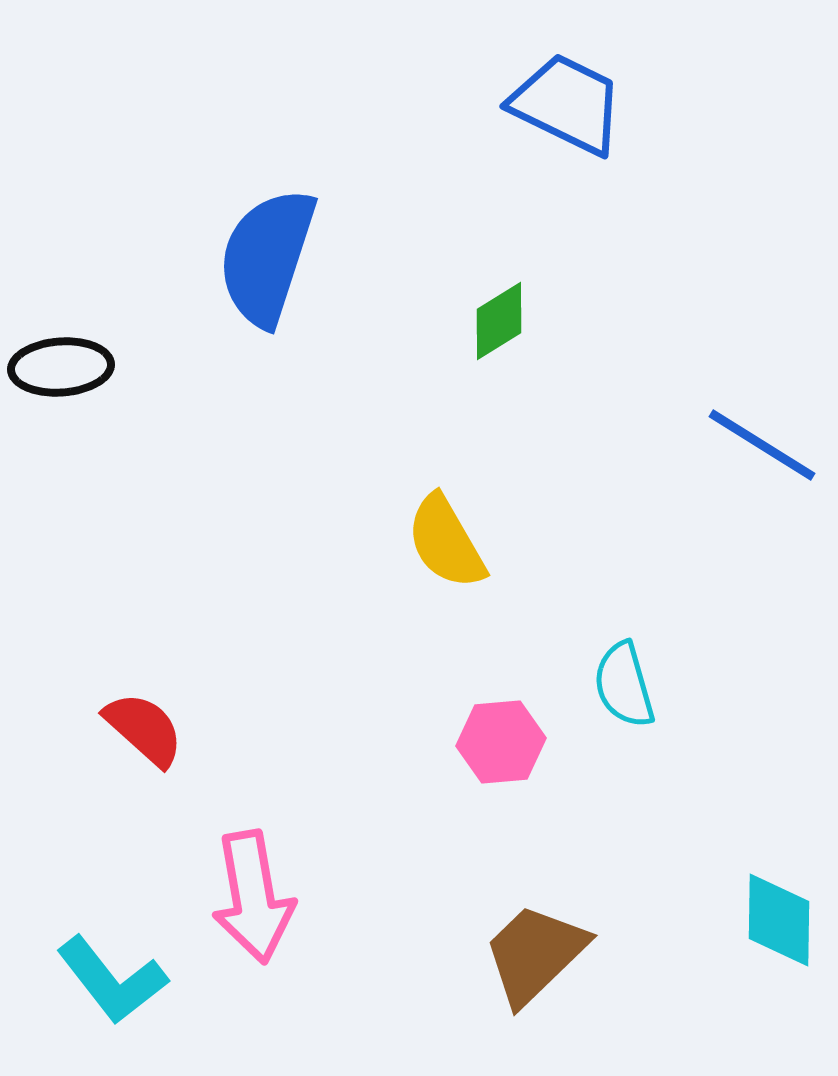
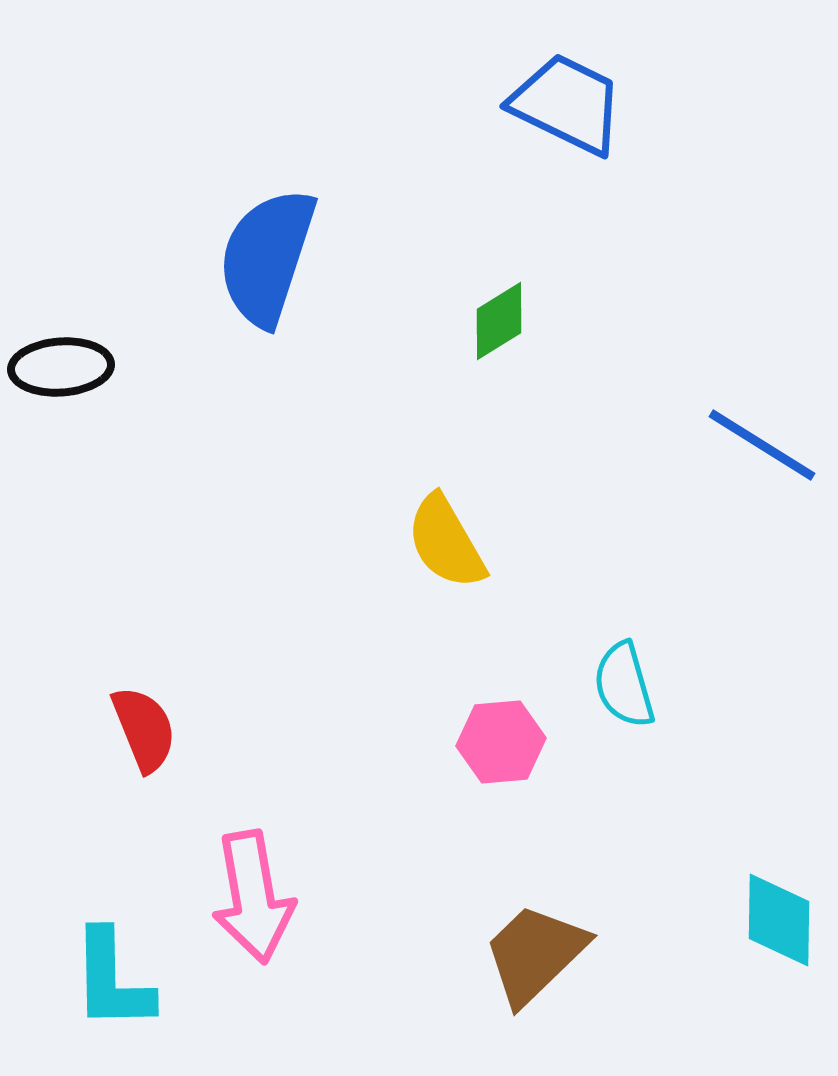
red semicircle: rotated 26 degrees clockwise
cyan L-shape: rotated 37 degrees clockwise
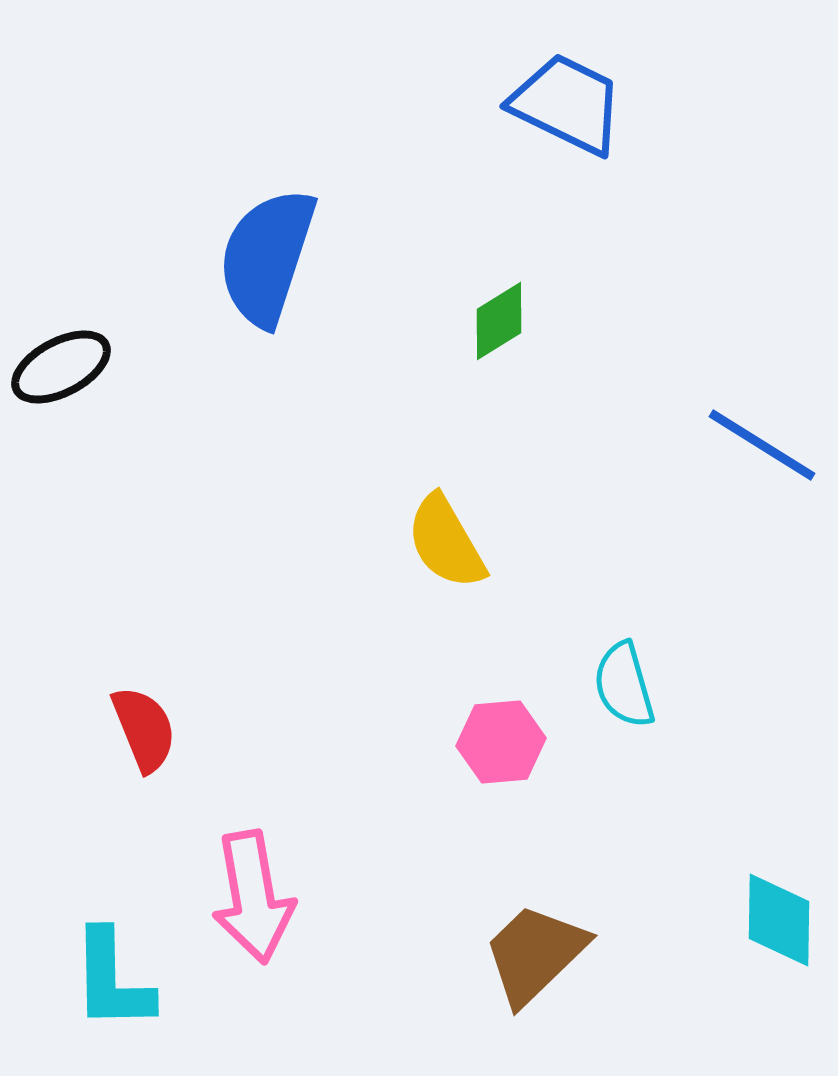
black ellipse: rotated 24 degrees counterclockwise
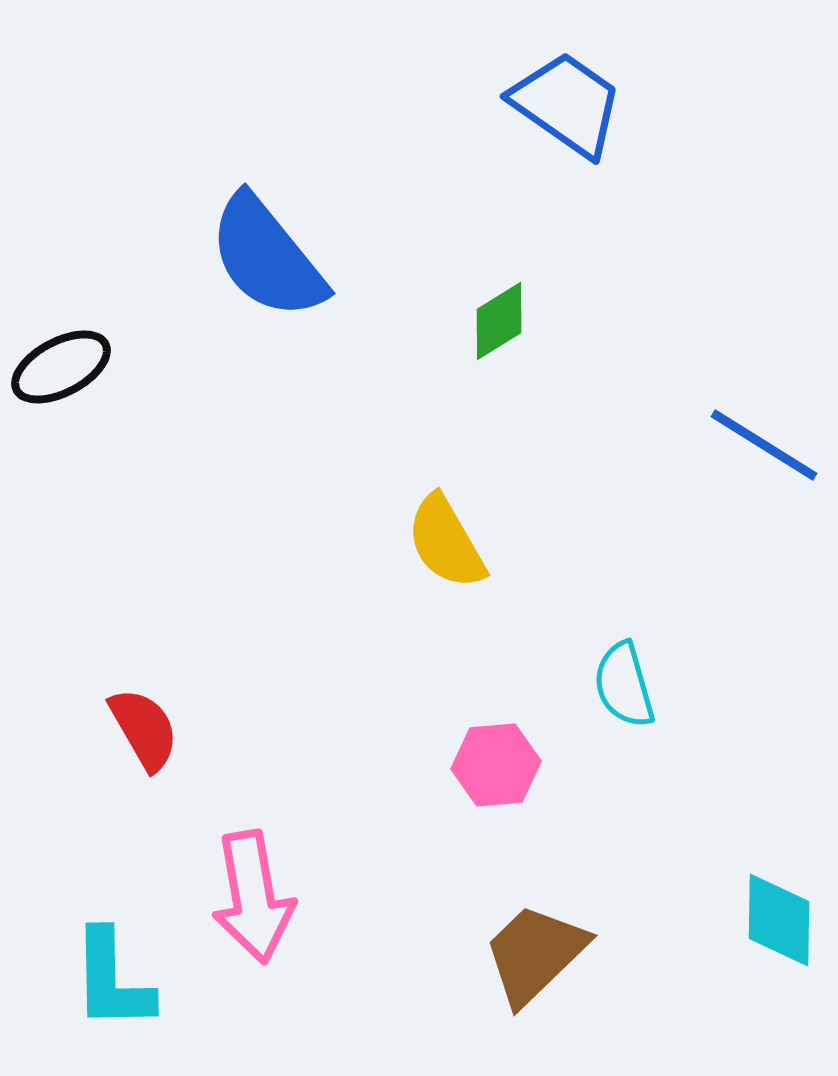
blue trapezoid: rotated 9 degrees clockwise
blue semicircle: rotated 57 degrees counterclockwise
blue line: moved 2 px right
red semicircle: rotated 8 degrees counterclockwise
pink hexagon: moved 5 px left, 23 px down
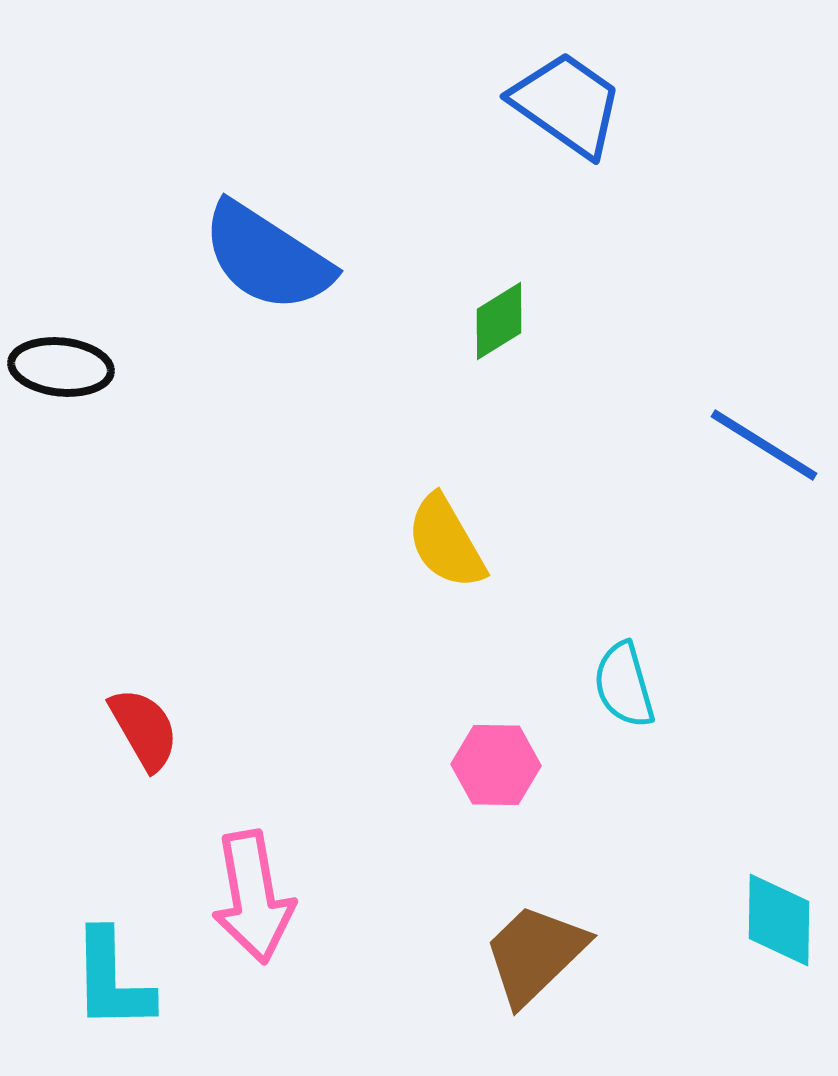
blue semicircle: rotated 18 degrees counterclockwise
black ellipse: rotated 34 degrees clockwise
pink hexagon: rotated 6 degrees clockwise
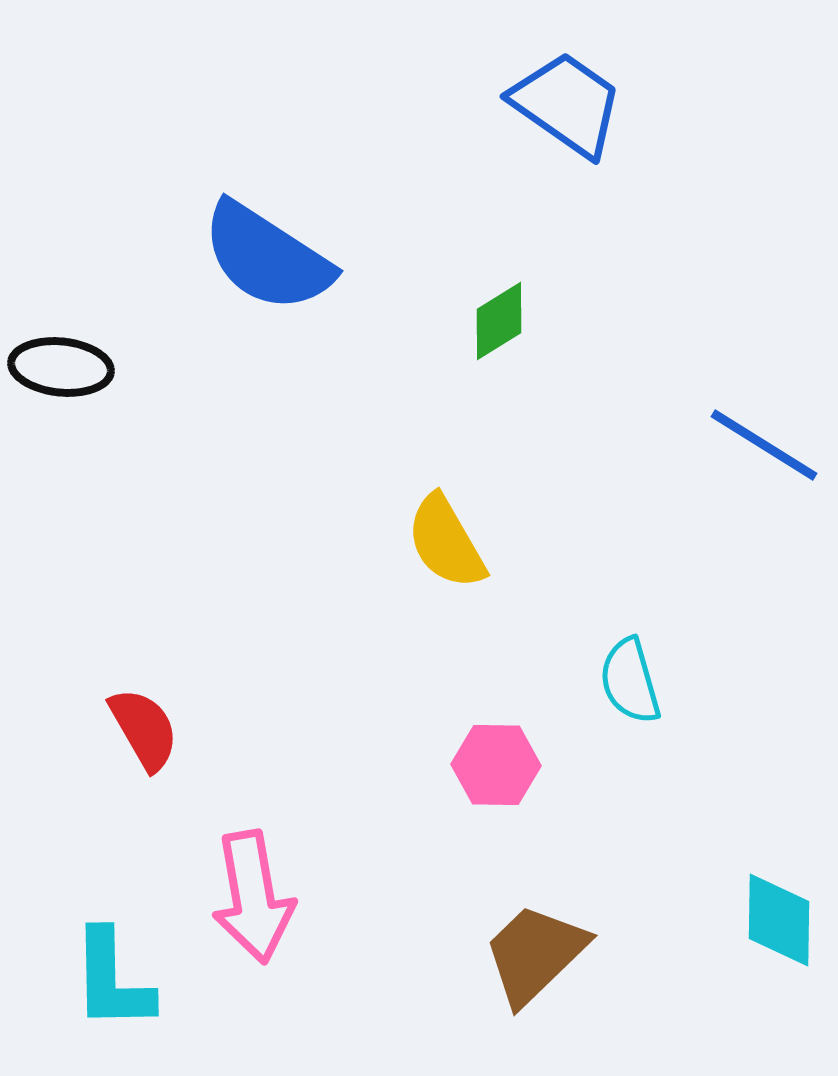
cyan semicircle: moved 6 px right, 4 px up
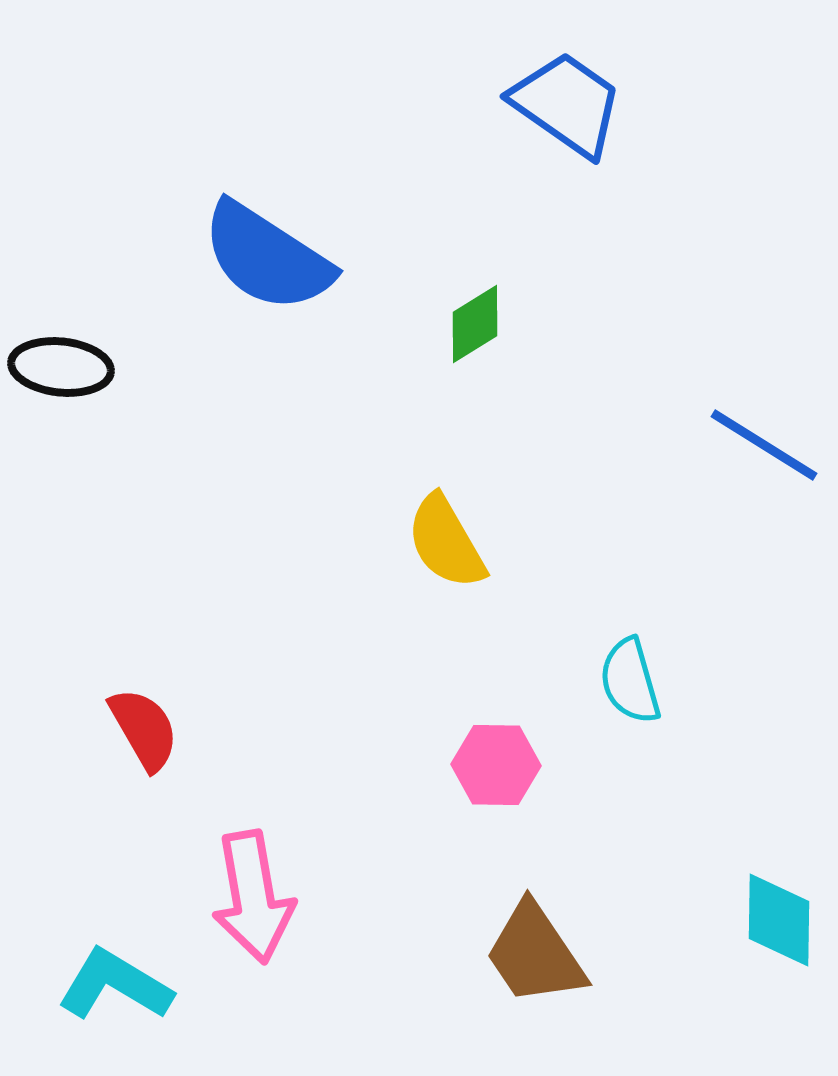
green diamond: moved 24 px left, 3 px down
brown trapezoid: rotated 80 degrees counterclockwise
cyan L-shape: moved 3 px right, 5 px down; rotated 122 degrees clockwise
